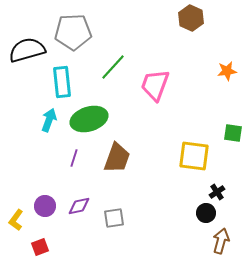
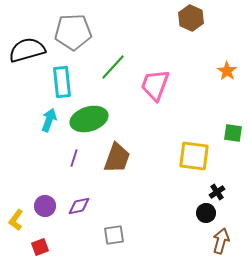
orange star: rotated 30 degrees counterclockwise
gray square: moved 17 px down
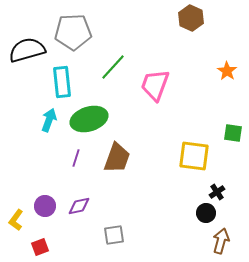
purple line: moved 2 px right
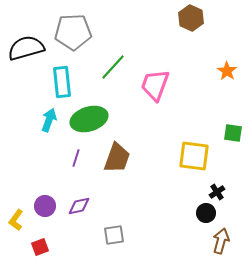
black semicircle: moved 1 px left, 2 px up
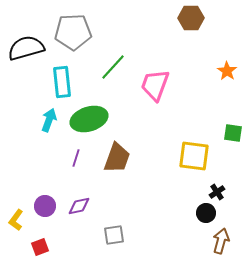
brown hexagon: rotated 25 degrees counterclockwise
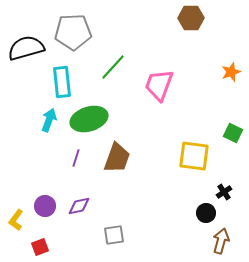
orange star: moved 4 px right, 1 px down; rotated 18 degrees clockwise
pink trapezoid: moved 4 px right
green square: rotated 18 degrees clockwise
black cross: moved 7 px right
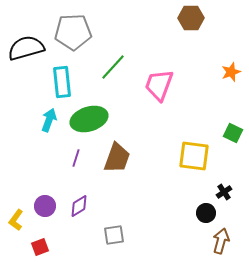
purple diamond: rotated 20 degrees counterclockwise
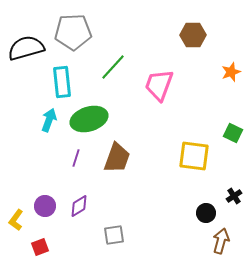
brown hexagon: moved 2 px right, 17 px down
black cross: moved 10 px right, 4 px down
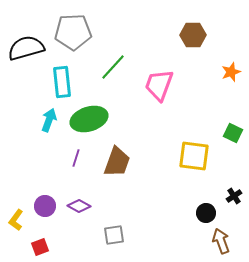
brown trapezoid: moved 4 px down
purple diamond: rotated 60 degrees clockwise
brown arrow: rotated 35 degrees counterclockwise
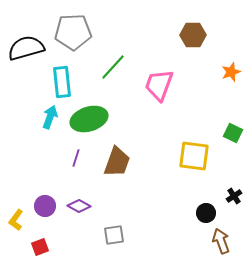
cyan arrow: moved 1 px right, 3 px up
